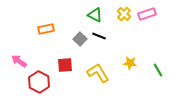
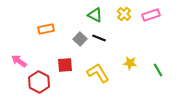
pink rectangle: moved 4 px right, 1 px down
black line: moved 2 px down
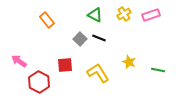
yellow cross: rotated 16 degrees clockwise
orange rectangle: moved 1 px right, 9 px up; rotated 63 degrees clockwise
yellow star: moved 1 px left, 1 px up; rotated 16 degrees clockwise
green line: rotated 48 degrees counterclockwise
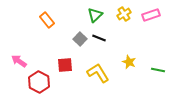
green triangle: rotated 49 degrees clockwise
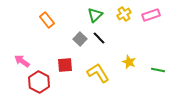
black line: rotated 24 degrees clockwise
pink arrow: moved 3 px right
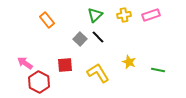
yellow cross: moved 1 px down; rotated 24 degrees clockwise
black line: moved 1 px left, 1 px up
pink arrow: moved 3 px right, 2 px down
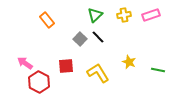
red square: moved 1 px right, 1 px down
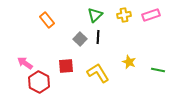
black line: rotated 48 degrees clockwise
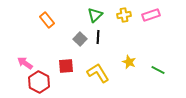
green line: rotated 16 degrees clockwise
